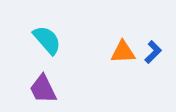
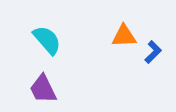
orange triangle: moved 1 px right, 16 px up
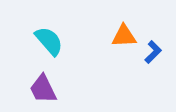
cyan semicircle: moved 2 px right, 1 px down
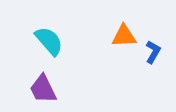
blue L-shape: rotated 15 degrees counterclockwise
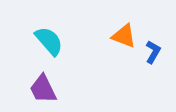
orange triangle: rotated 24 degrees clockwise
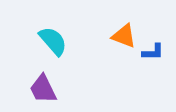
cyan semicircle: moved 4 px right
blue L-shape: rotated 60 degrees clockwise
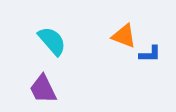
cyan semicircle: moved 1 px left
blue L-shape: moved 3 px left, 2 px down
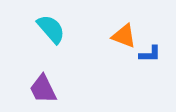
cyan semicircle: moved 1 px left, 12 px up
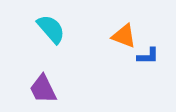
blue L-shape: moved 2 px left, 2 px down
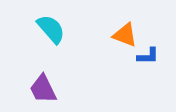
orange triangle: moved 1 px right, 1 px up
